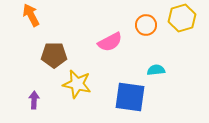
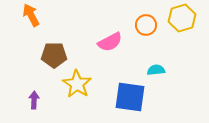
yellow star: rotated 20 degrees clockwise
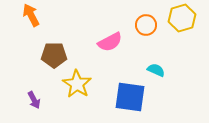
cyan semicircle: rotated 30 degrees clockwise
purple arrow: rotated 150 degrees clockwise
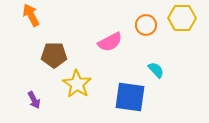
yellow hexagon: rotated 16 degrees clockwise
cyan semicircle: rotated 24 degrees clockwise
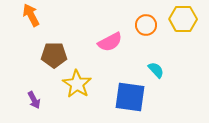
yellow hexagon: moved 1 px right, 1 px down
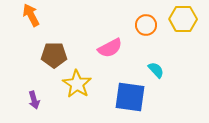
pink semicircle: moved 6 px down
purple arrow: rotated 12 degrees clockwise
